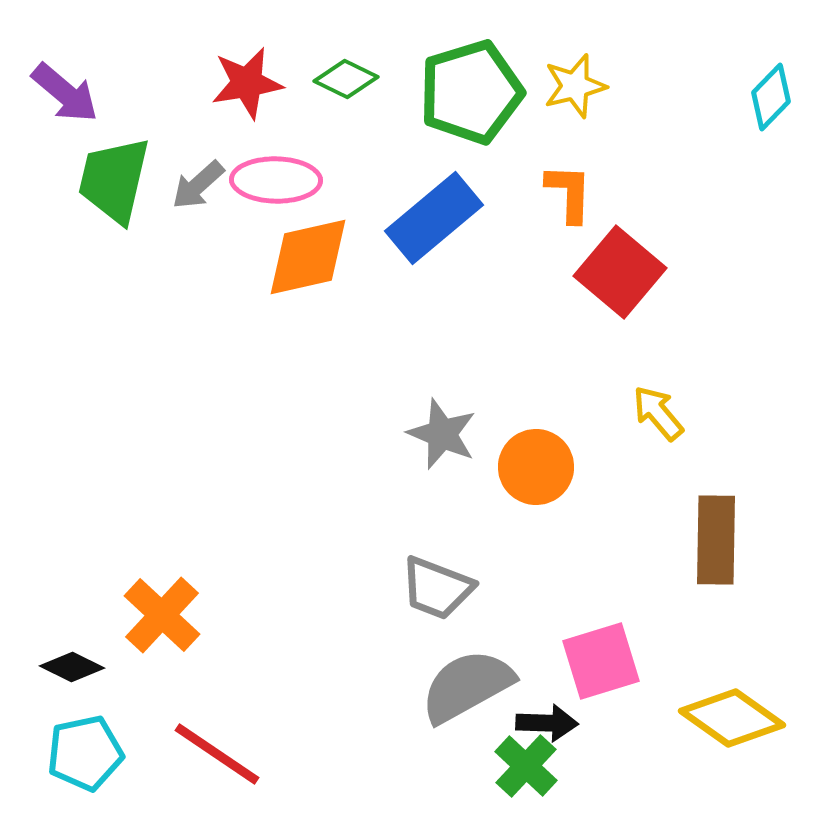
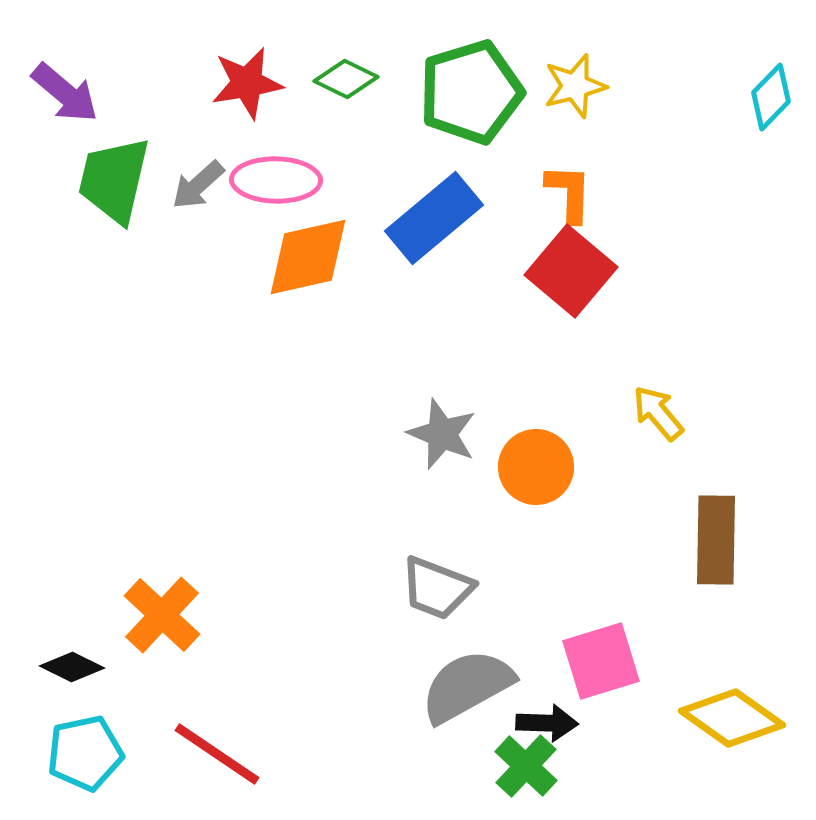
red square: moved 49 px left, 1 px up
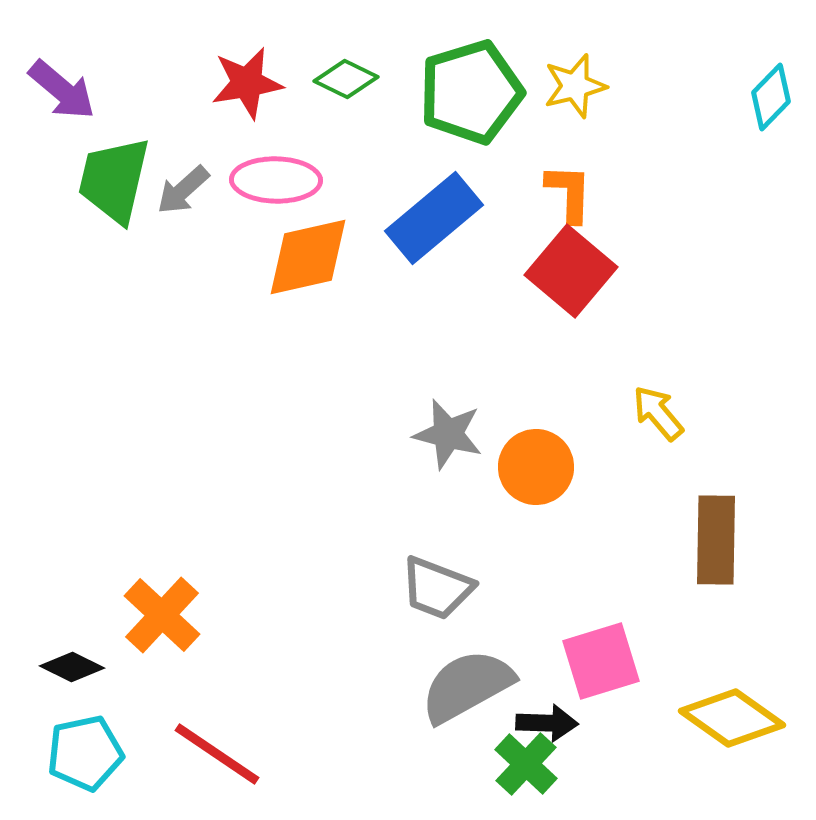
purple arrow: moved 3 px left, 3 px up
gray arrow: moved 15 px left, 5 px down
gray star: moved 6 px right; rotated 8 degrees counterclockwise
green cross: moved 2 px up
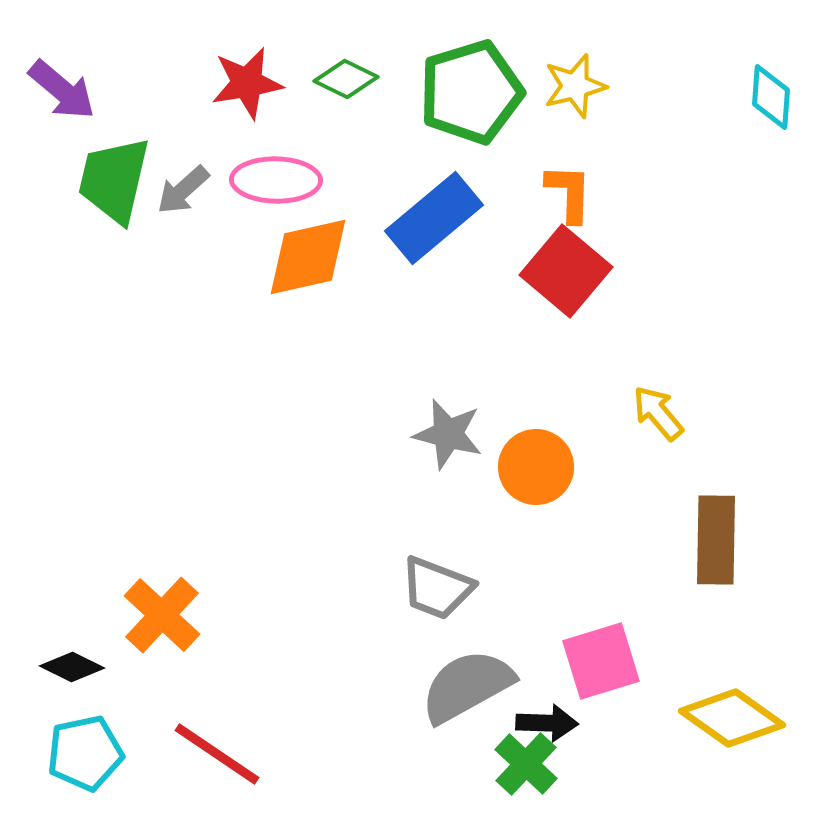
cyan diamond: rotated 40 degrees counterclockwise
red square: moved 5 px left
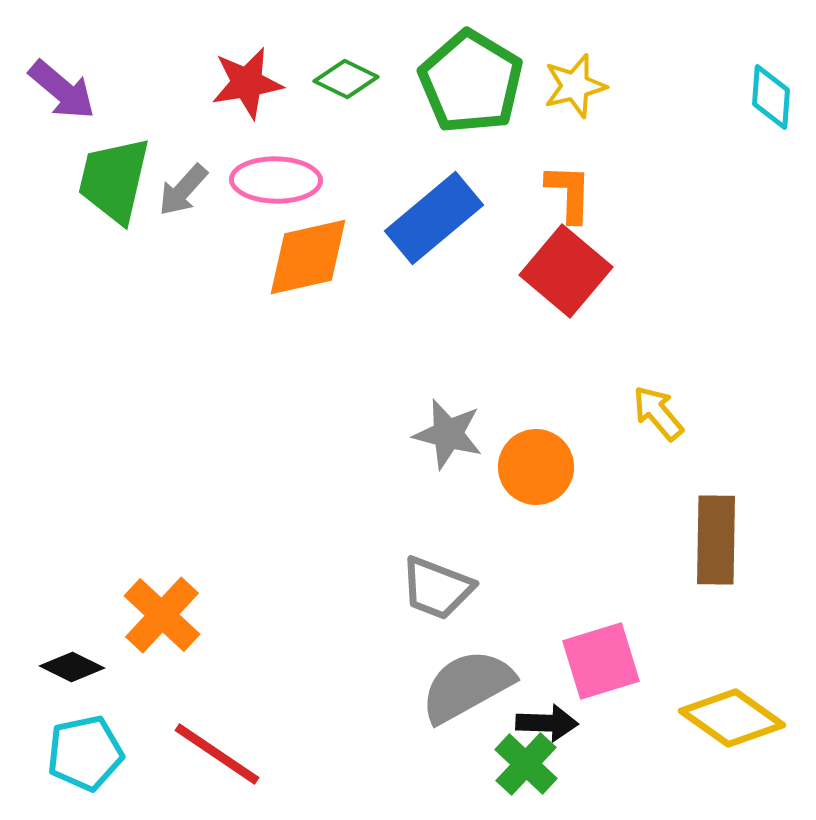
green pentagon: moved 10 px up; rotated 24 degrees counterclockwise
gray arrow: rotated 6 degrees counterclockwise
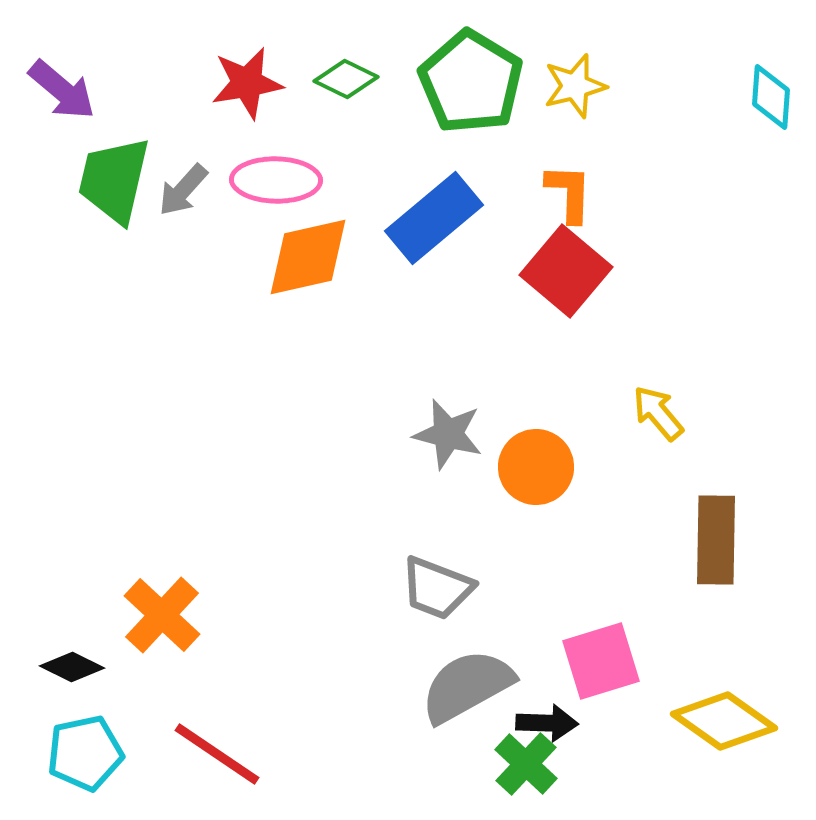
yellow diamond: moved 8 px left, 3 px down
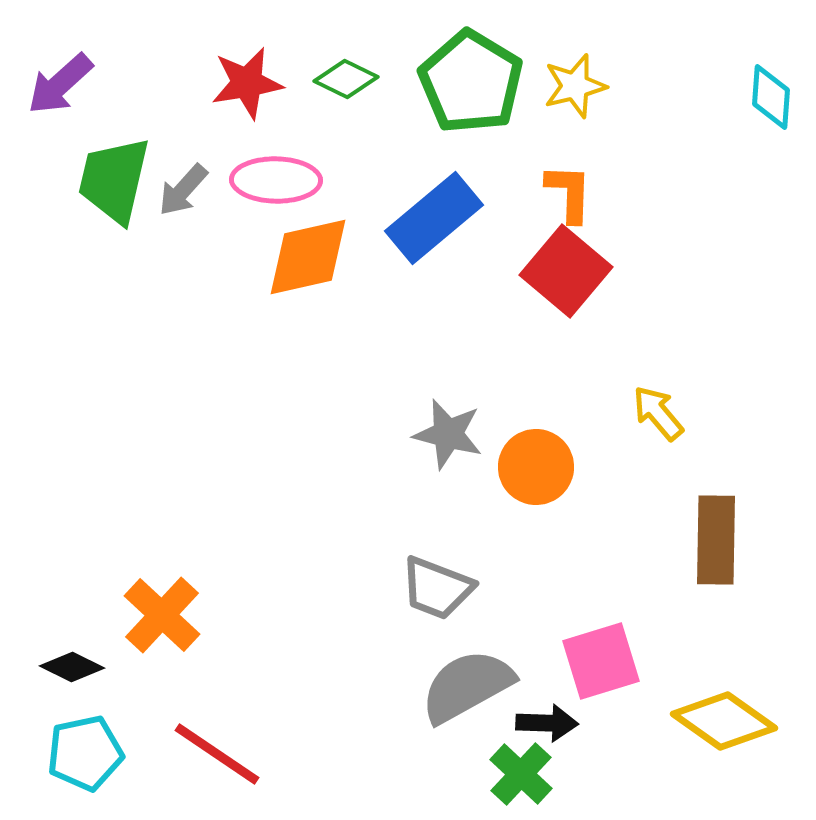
purple arrow: moved 2 px left, 6 px up; rotated 98 degrees clockwise
green cross: moved 5 px left, 10 px down
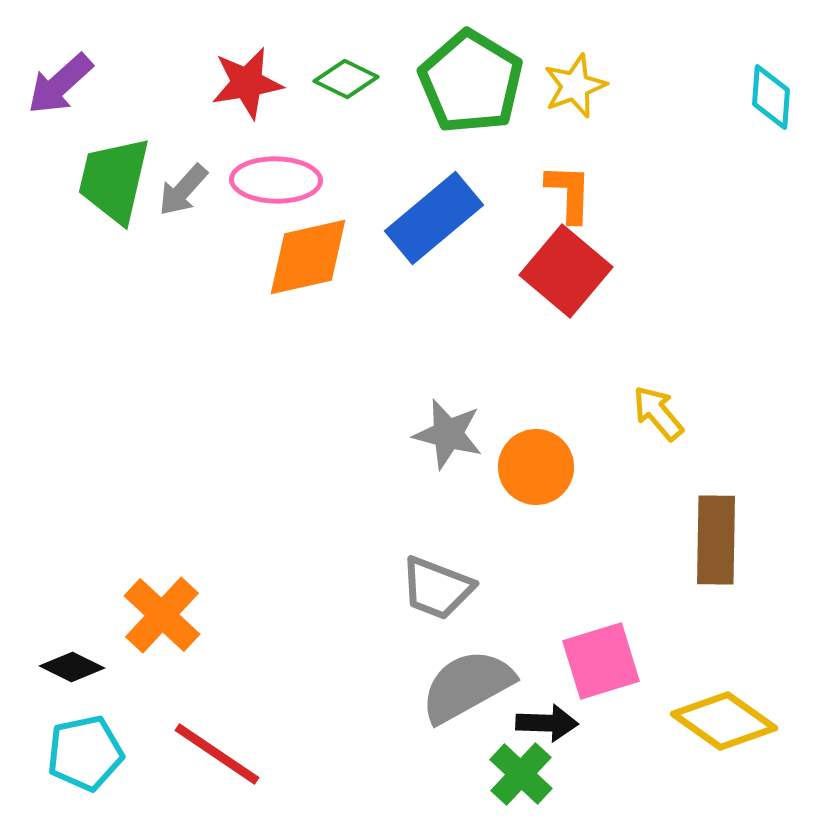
yellow star: rotated 6 degrees counterclockwise
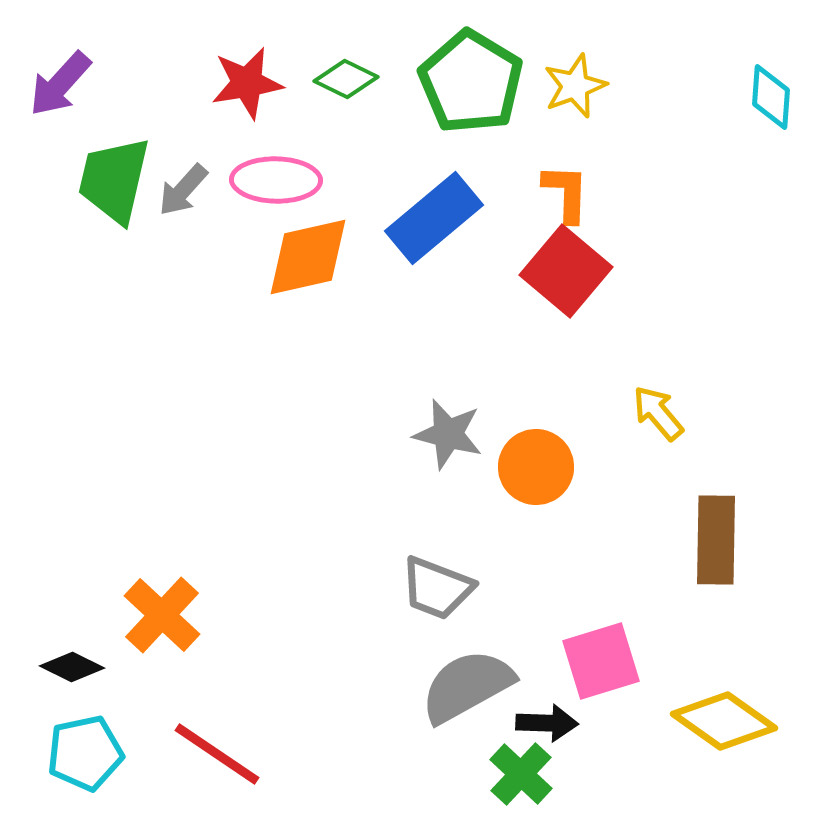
purple arrow: rotated 6 degrees counterclockwise
orange L-shape: moved 3 px left
